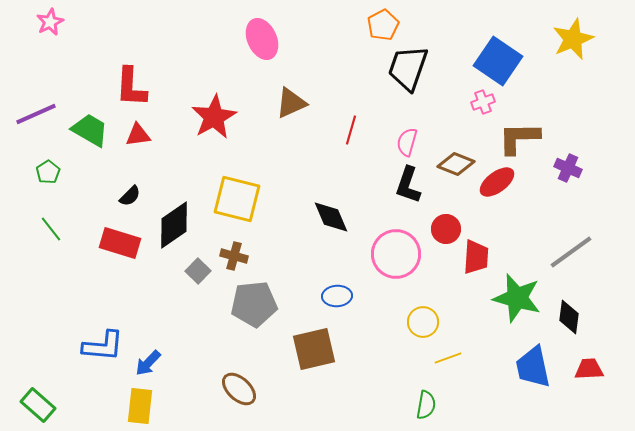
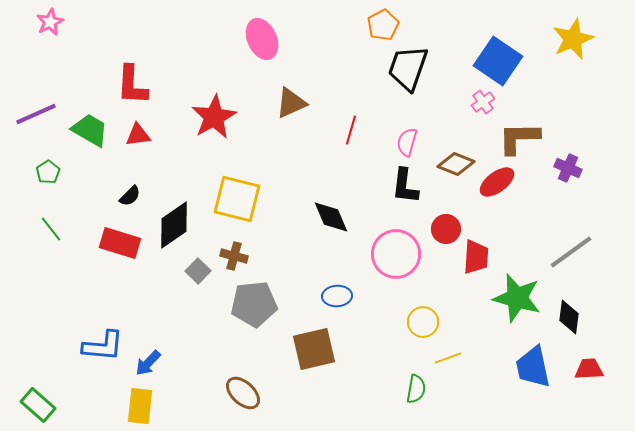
red L-shape at (131, 87): moved 1 px right, 2 px up
pink cross at (483, 102): rotated 15 degrees counterclockwise
black L-shape at (408, 185): moved 3 px left, 1 px down; rotated 12 degrees counterclockwise
brown ellipse at (239, 389): moved 4 px right, 4 px down
green semicircle at (426, 405): moved 10 px left, 16 px up
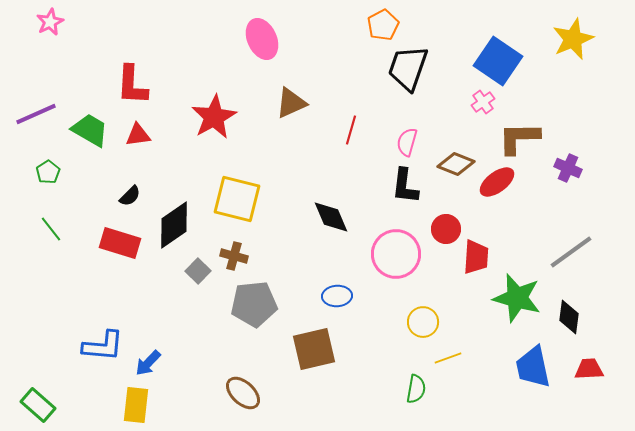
yellow rectangle at (140, 406): moved 4 px left, 1 px up
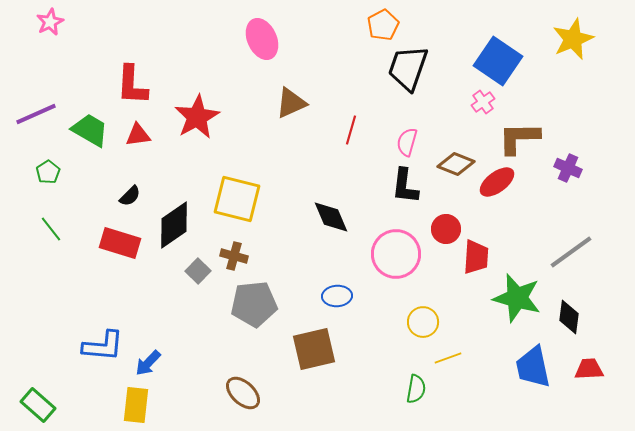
red star at (214, 117): moved 17 px left
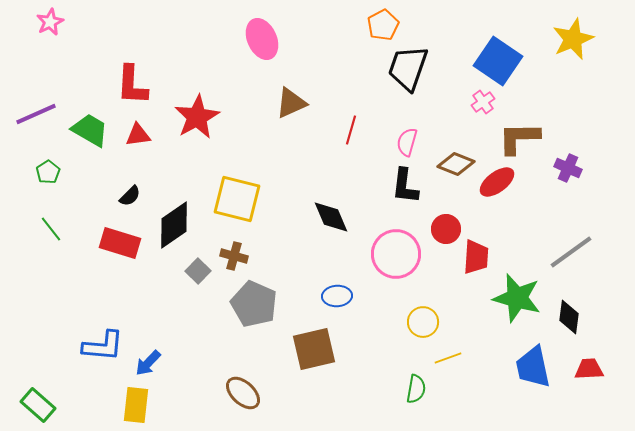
gray pentagon at (254, 304): rotated 30 degrees clockwise
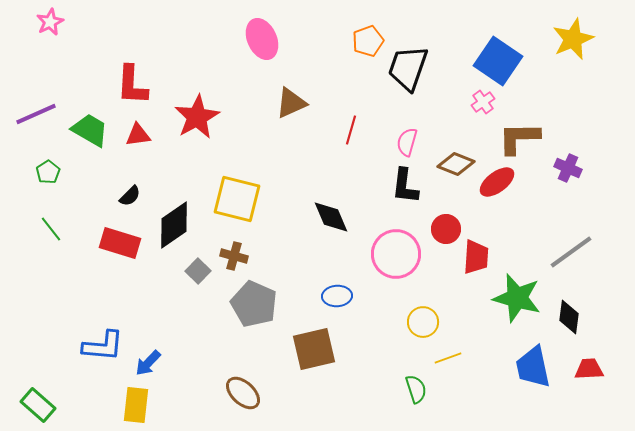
orange pentagon at (383, 25): moved 15 px left, 16 px down; rotated 8 degrees clockwise
green semicircle at (416, 389): rotated 28 degrees counterclockwise
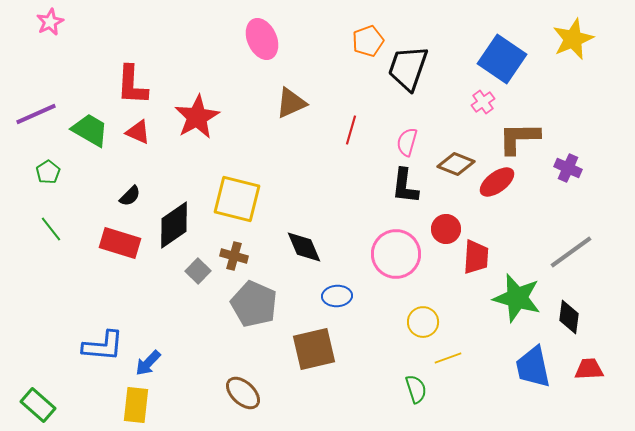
blue square at (498, 61): moved 4 px right, 2 px up
red triangle at (138, 135): moved 3 px up; rotated 32 degrees clockwise
black diamond at (331, 217): moved 27 px left, 30 px down
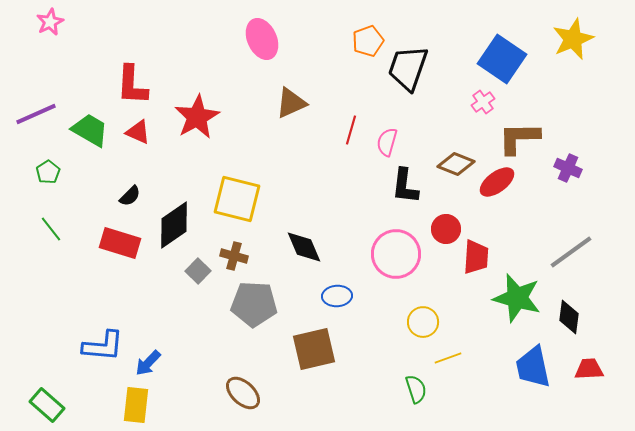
pink semicircle at (407, 142): moved 20 px left
gray pentagon at (254, 304): rotated 21 degrees counterclockwise
green rectangle at (38, 405): moved 9 px right
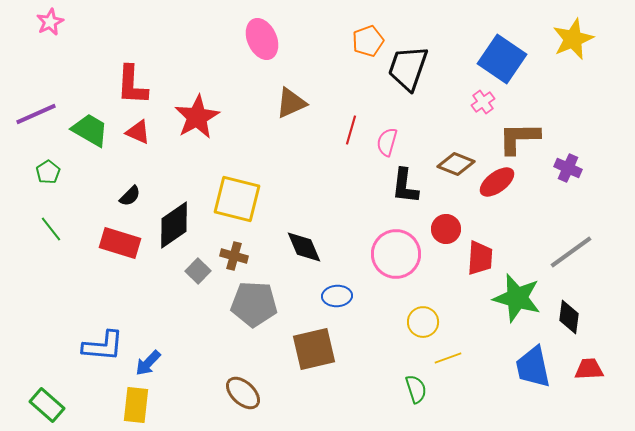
red trapezoid at (476, 257): moved 4 px right, 1 px down
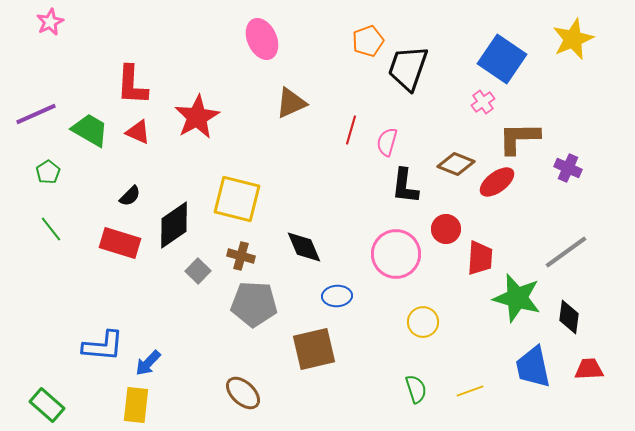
gray line at (571, 252): moved 5 px left
brown cross at (234, 256): moved 7 px right
yellow line at (448, 358): moved 22 px right, 33 px down
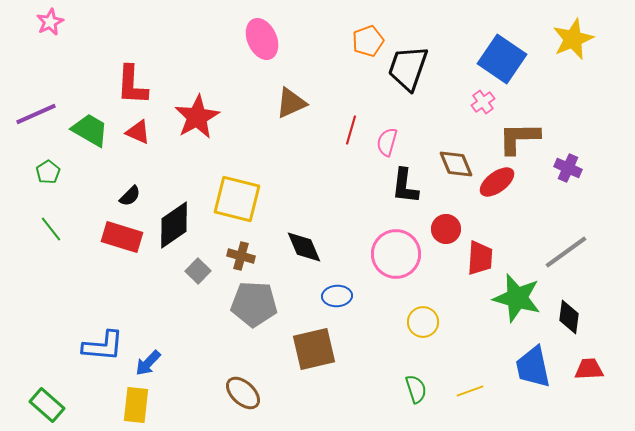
brown diamond at (456, 164): rotated 45 degrees clockwise
red rectangle at (120, 243): moved 2 px right, 6 px up
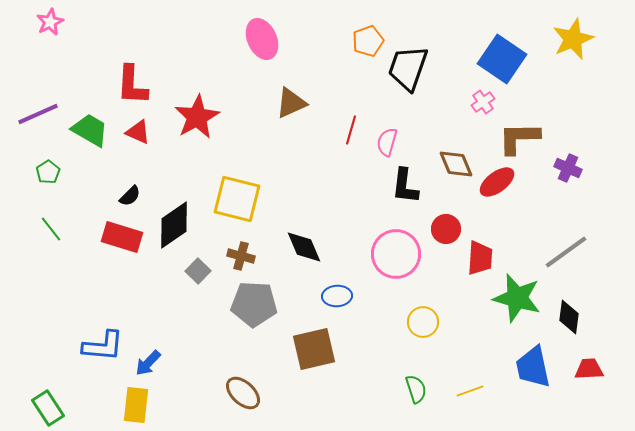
purple line at (36, 114): moved 2 px right
green rectangle at (47, 405): moved 1 px right, 3 px down; rotated 16 degrees clockwise
